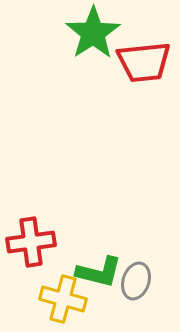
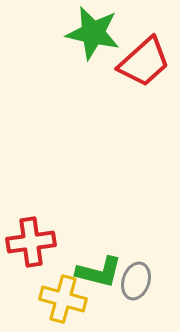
green star: rotated 26 degrees counterclockwise
red trapezoid: rotated 36 degrees counterclockwise
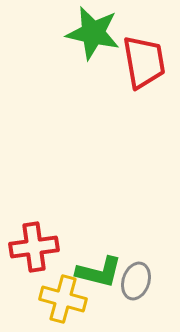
red trapezoid: rotated 58 degrees counterclockwise
red cross: moved 3 px right, 5 px down
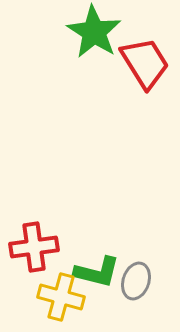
green star: moved 1 px right, 1 px up; rotated 20 degrees clockwise
red trapezoid: moved 1 px right, 1 px down; rotated 22 degrees counterclockwise
green L-shape: moved 2 px left
yellow cross: moved 2 px left, 2 px up
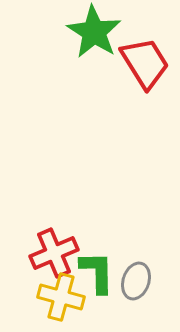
red cross: moved 20 px right, 6 px down; rotated 15 degrees counterclockwise
green L-shape: rotated 105 degrees counterclockwise
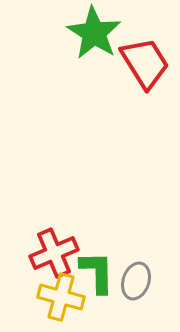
green star: moved 1 px down
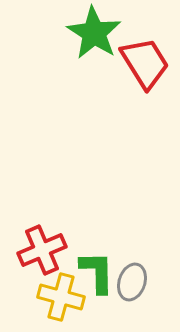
red cross: moved 12 px left, 3 px up
gray ellipse: moved 4 px left, 1 px down
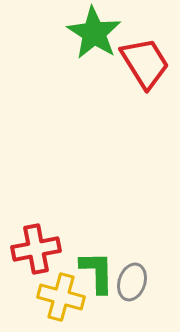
red cross: moved 6 px left, 1 px up; rotated 12 degrees clockwise
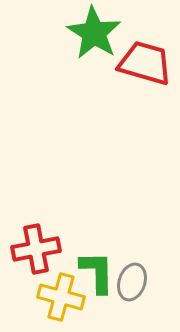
red trapezoid: rotated 42 degrees counterclockwise
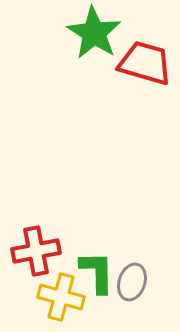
red cross: moved 2 px down
